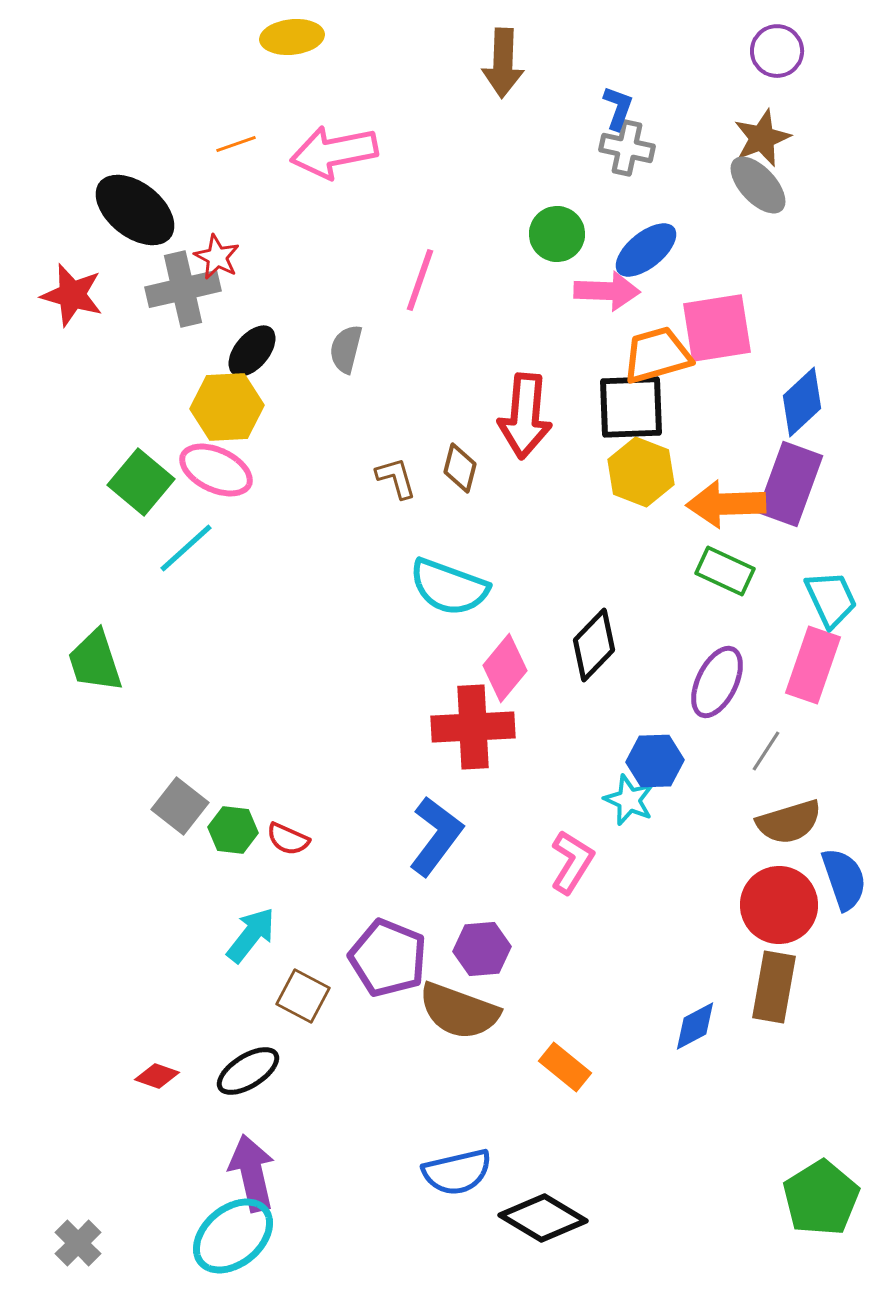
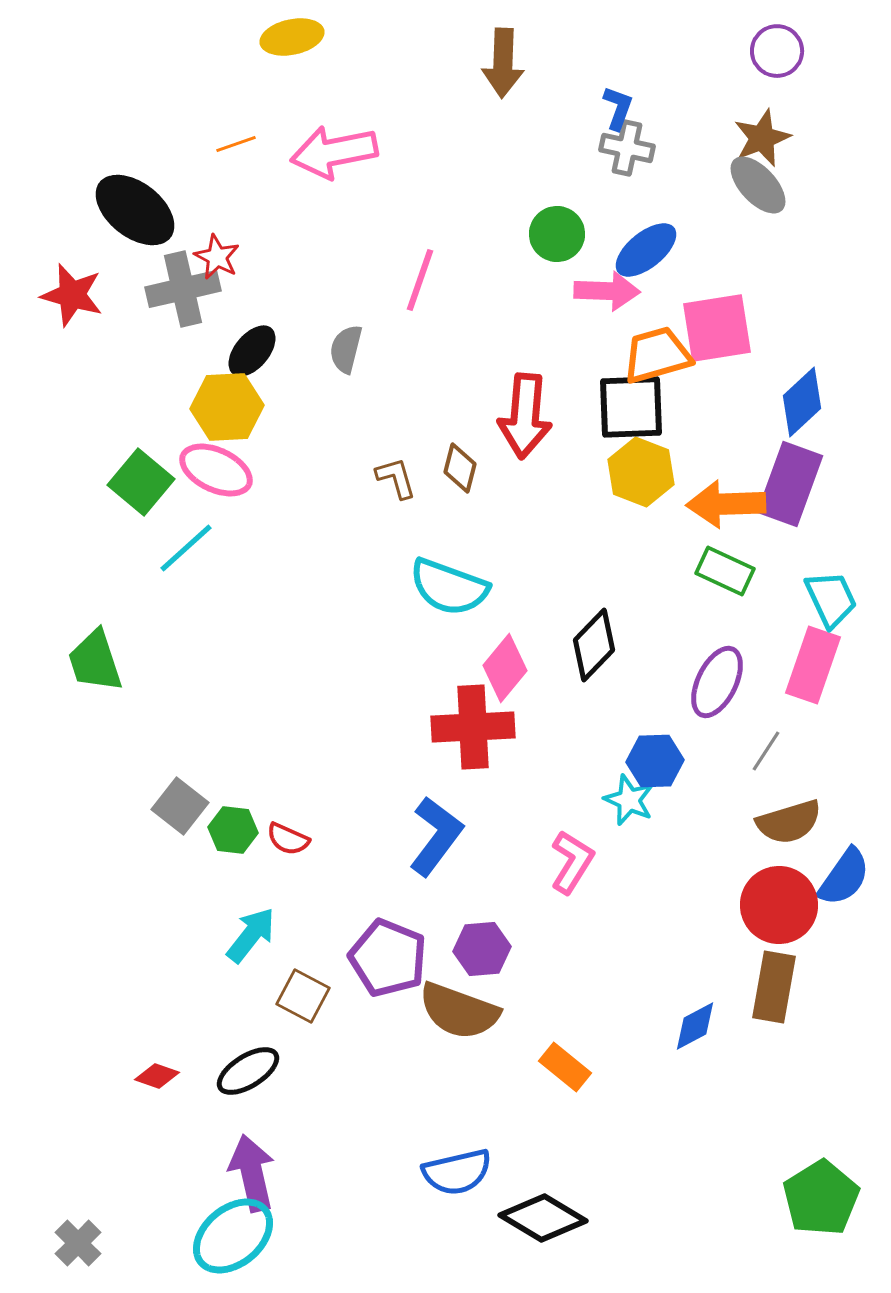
yellow ellipse at (292, 37): rotated 6 degrees counterclockwise
blue semicircle at (844, 879): moved 2 px up; rotated 54 degrees clockwise
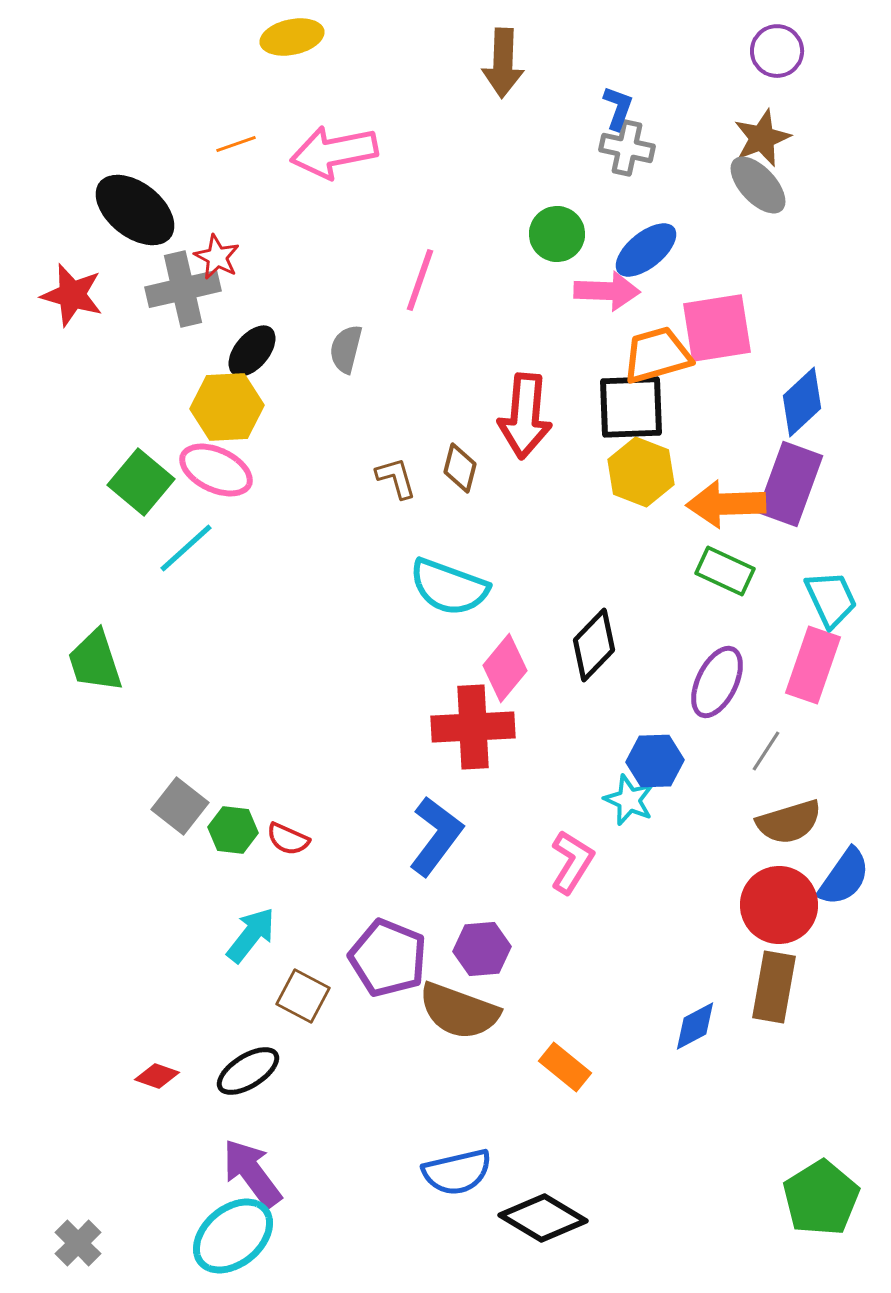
purple arrow at (252, 1173): rotated 24 degrees counterclockwise
